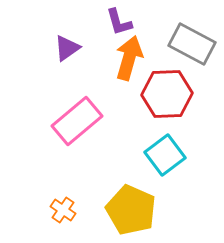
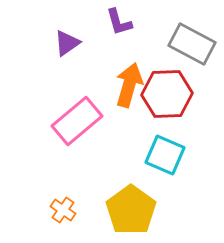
purple triangle: moved 5 px up
orange arrow: moved 27 px down
cyan square: rotated 30 degrees counterclockwise
yellow pentagon: rotated 12 degrees clockwise
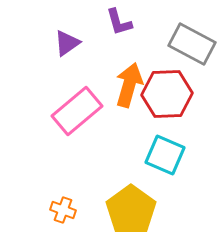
pink rectangle: moved 10 px up
orange cross: rotated 15 degrees counterclockwise
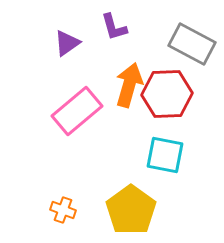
purple L-shape: moved 5 px left, 5 px down
cyan square: rotated 12 degrees counterclockwise
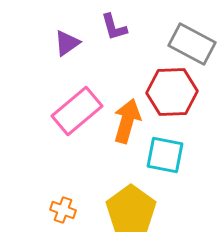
orange arrow: moved 2 px left, 36 px down
red hexagon: moved 5 px right, 2 px up
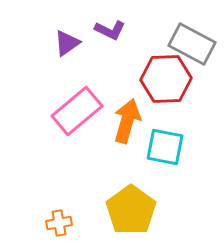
purple L-shape: moved 4 px left, 3 px down; rotated 48 degrees counterclockwise
red hexagon: moved 6 px left, 13 px up
cyan square: moved 8 px up
orange cross: moved 4 px left, 13 px down; rotated 30 degrees counterclockwise
